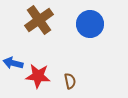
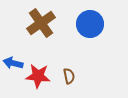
brown cross: moved 2 px right, 3 px down
brown semicircle: moved 1 px left, 5 px up
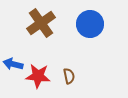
blue arrow: moved 1 px down
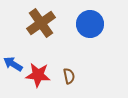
blue arrow: rotated 18 degrees clockwise
red star: moved 1 px up
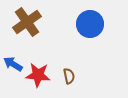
brown cross: moved 14 px left, 1 px up
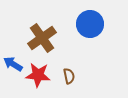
brown cross: moved 15 px right, 16 px down
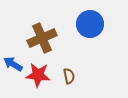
brown cross: rotated 12 degrees clockwise
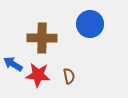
brown cross: rotated 24 degrees clockwise
